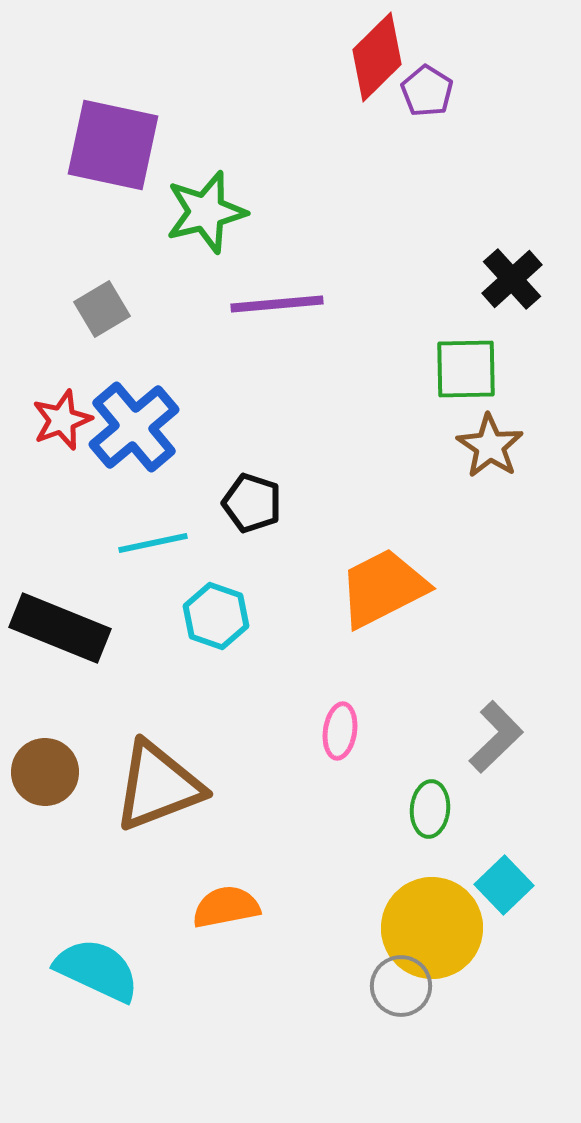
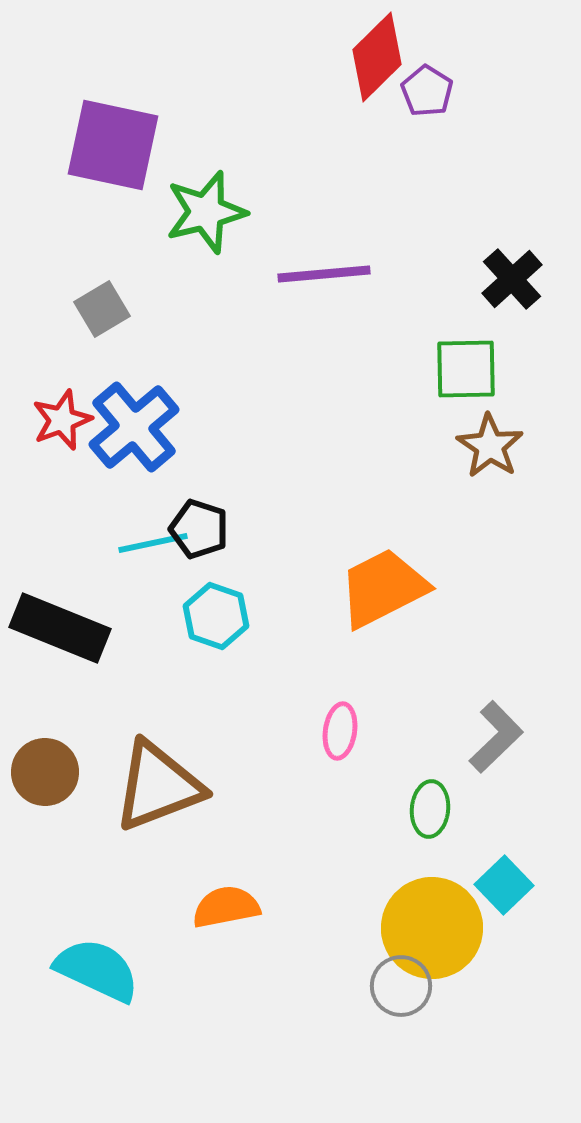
purple line: moved 47 px right, 30 px up
black pentagon: moved 53 px left, 26 px down
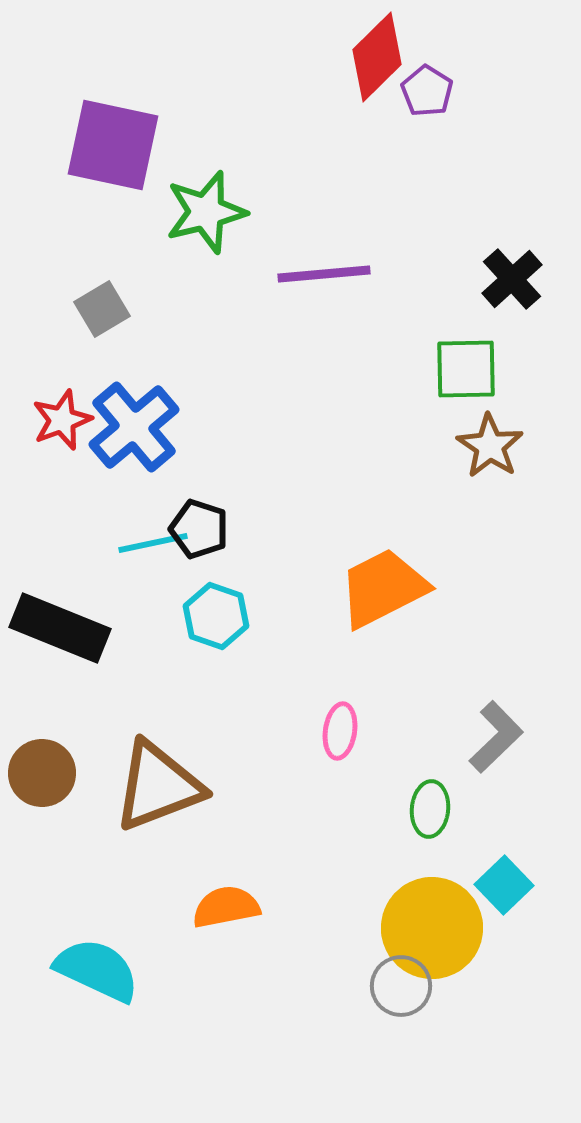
brown circle: moved 3 px left, 1 px down
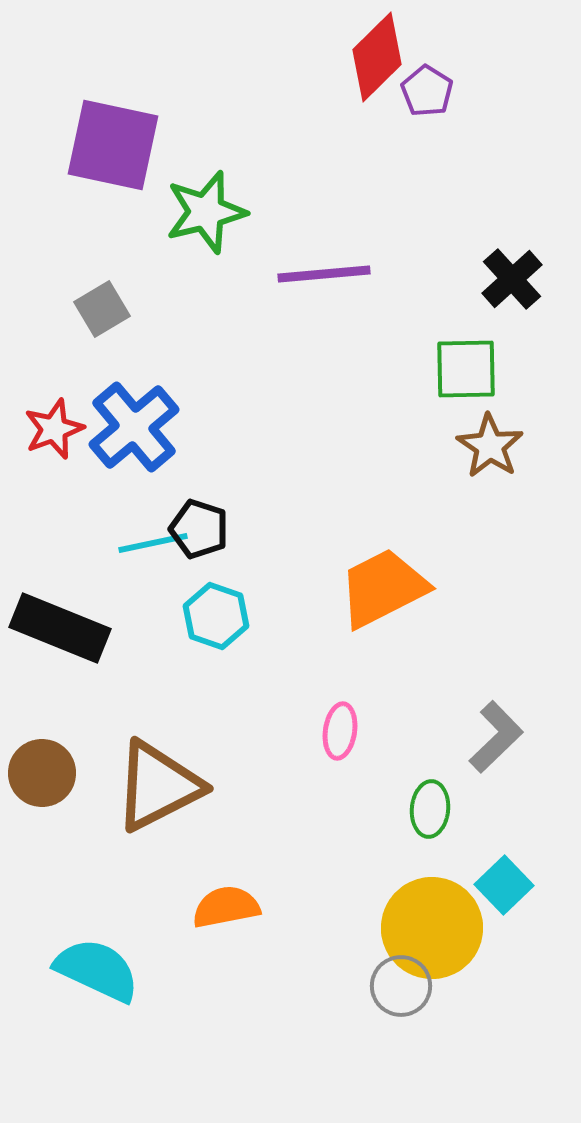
red star: moved 8 px left, 9 px down
brown triangle: rotated 6 degrees counterclockwise
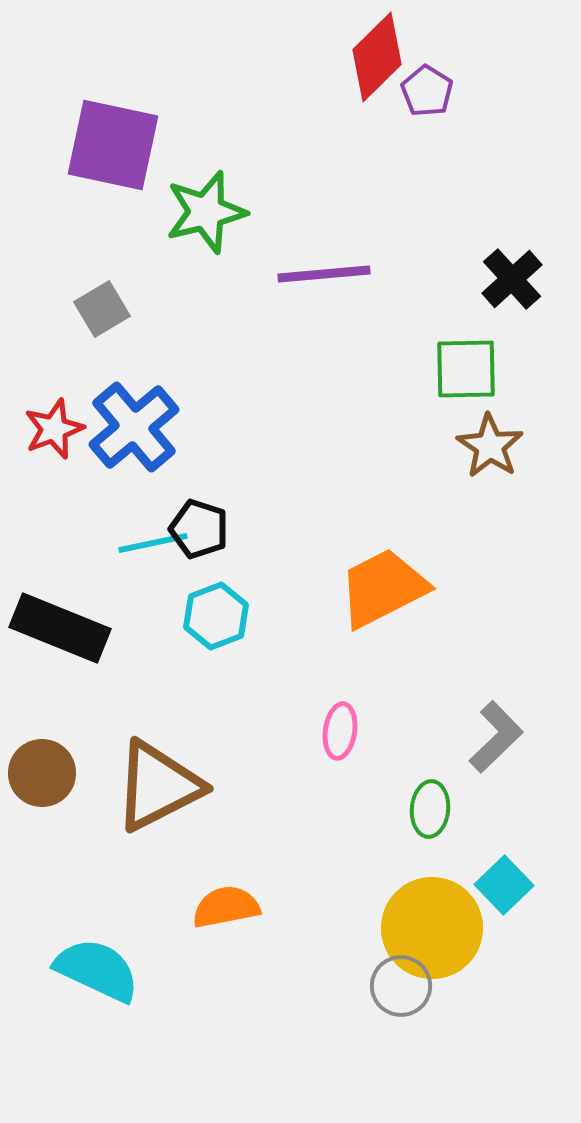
cyan hexagon: rotated 20 degrees clockwise
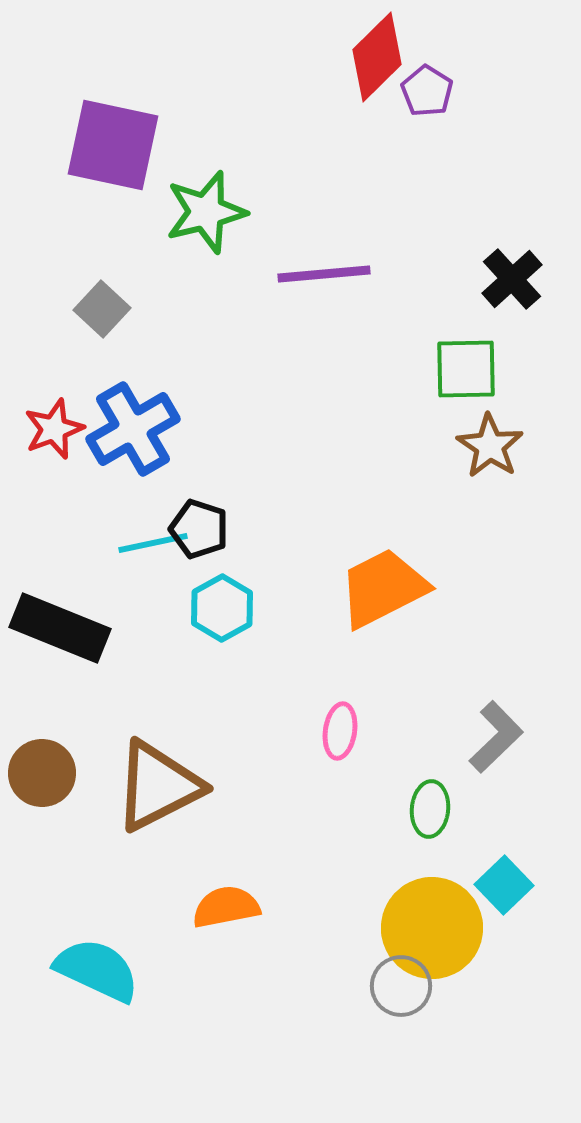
gray square: rotated 16 degrees counterclockwise
blue cross: moved 1 px left, 2 px down; rotated 10 degrees clockwise
cyan hexagon: moved 6 px right, 8 px up; rotated 8 degrees counterclockwise
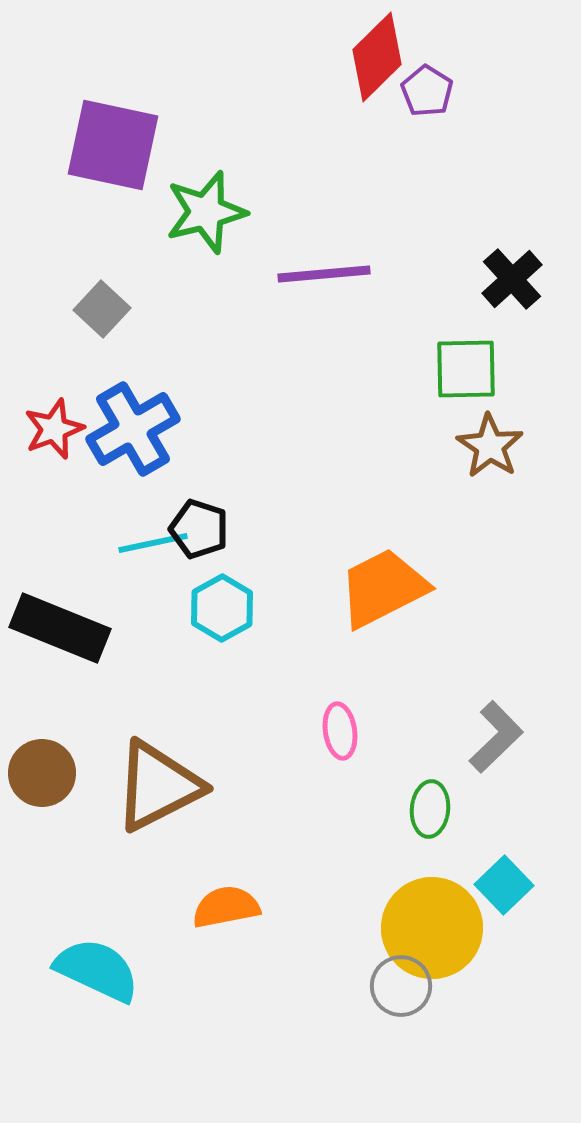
pink ellipse: rotated 16 degrees counterclockwise
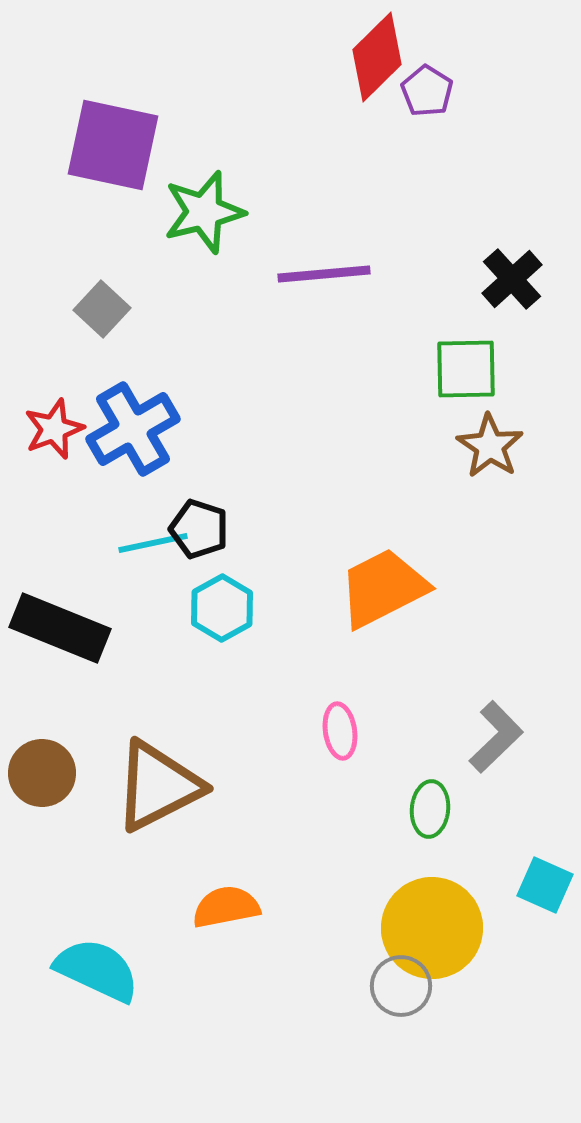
green star: moved 2 px left
cyan square: moved 41 px right; rotated 22 degrees counterclockwise
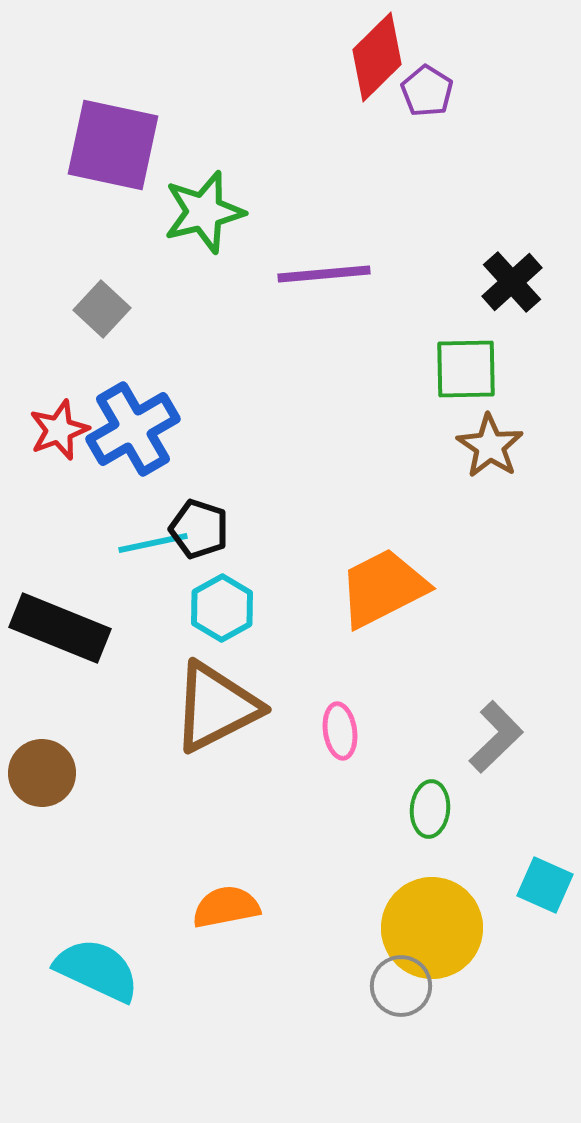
black cross: moved 3 px down
red star: moved 5 px right, 1 px down
brown triangle: moved 58 px right, 79 px up
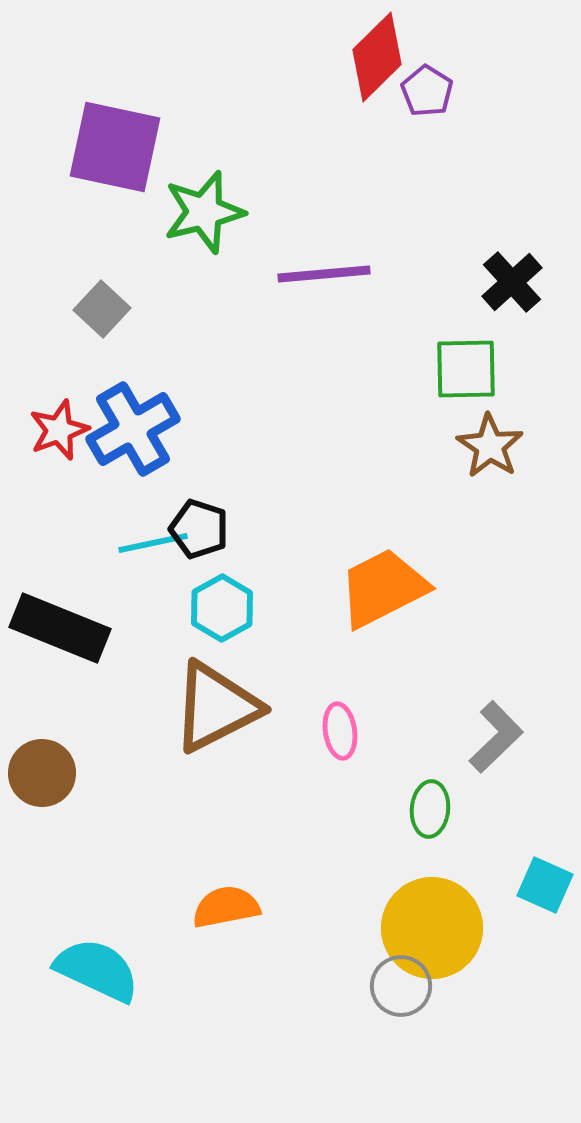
purple square: moved 2 px right, 2 px down
